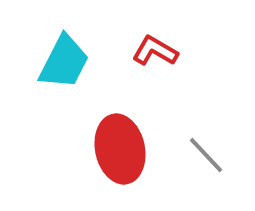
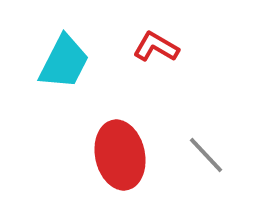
red L-shape: moved 1 px right, 4 px up
red ellipse: moved 6 px down
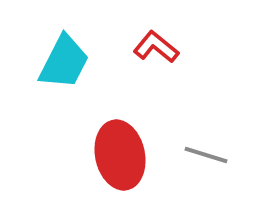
red L-shape: rotated 9 degrees clockwise
gray line: rotated 30 degrees counterclockwise
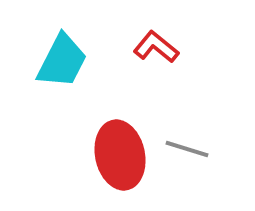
cyan trapezoid: moved 2 px left, 1 px up
gray line: moved 19 px left, 6 px up
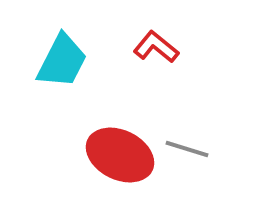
red ellipse: rotated 52 degrees counterclockwise
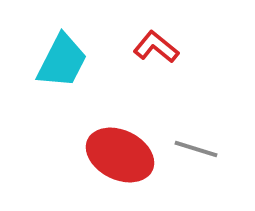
gray line: moved 9 px right
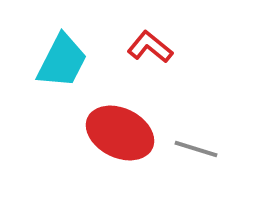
red L-shape: moved 6 px left
red ellipse: moved 22 px up
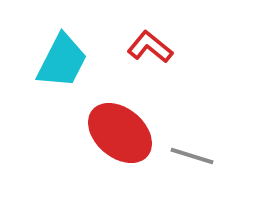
red ellipse: rotated 14 degrees clockwise
gray line: moved 4 px left, 7 px down
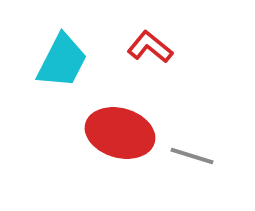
red ellipse: rotated 24 degrees counterclockwise
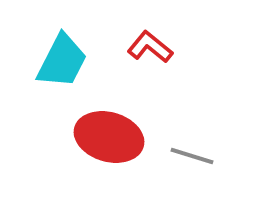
red ellipse: moved 11 px left, 4 px down
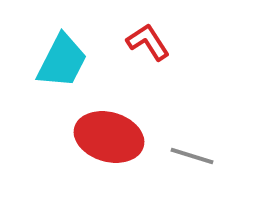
red L-shape: moved 2 px left, 5 px up; rotated 18 degrees clockwise
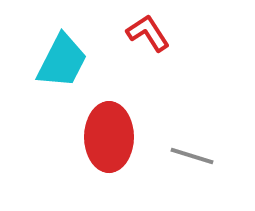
red L-shape: moved 9 px up
red ellipse: rotated 74 degrees clockwise
